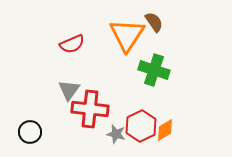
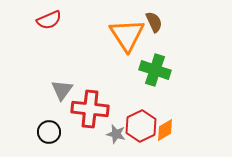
brown semicircle: rotated 10 degrees clockwise
orange triangle: rotated 6 degrees counterclockwise
red semicircle: moved 23 px left, 24 px up
green cross: moved 1 px right
gray triangle: moved 7 px left
black circle: moved 19 px right
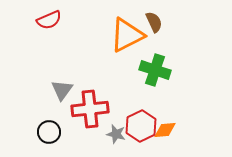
orange triangle: rotated 36 degrees clockwise
red cross: rotated 12 degrees counterclockwise
orange diamond: rotated 25 degrees clockwise
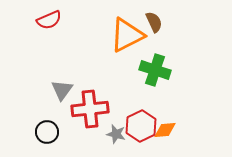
black circle: moved 2 px left
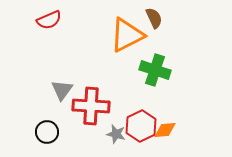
brown semicircle: moved 4 px up
red cross: moved 1 px right, 3 px up; rotated 9 degrees clockwise
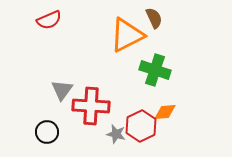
orange diamond: moved 18 px up
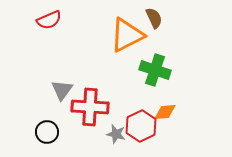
red cross: moved 1 px left, 1 px down
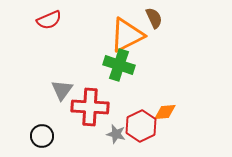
green cross: moved 36 px left, 5 px up
black circle: moved 5 px left, 4 px down
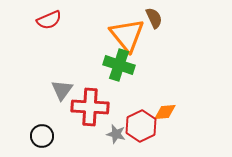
orange triangle: rotated 42 degrees counterclockwise
